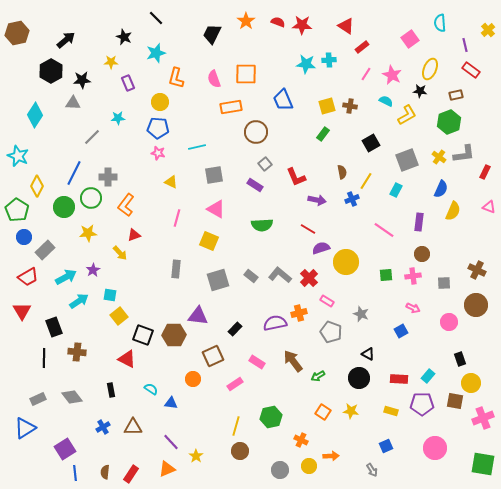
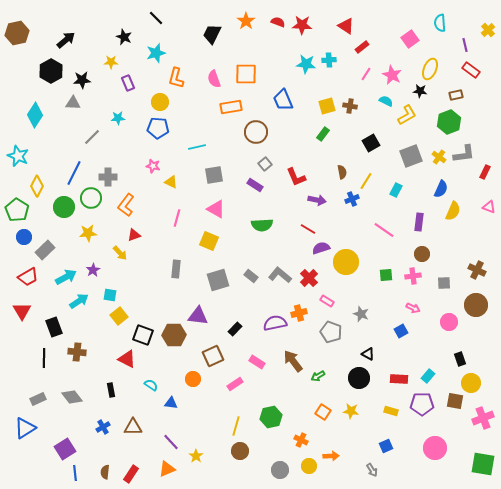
pink star at (158, 153): moved 5 px left, 13 px down
gray square at (407, 160): moved 4 px right, 4 px up
cyan semicircle at (151, 389): moved 4 px up
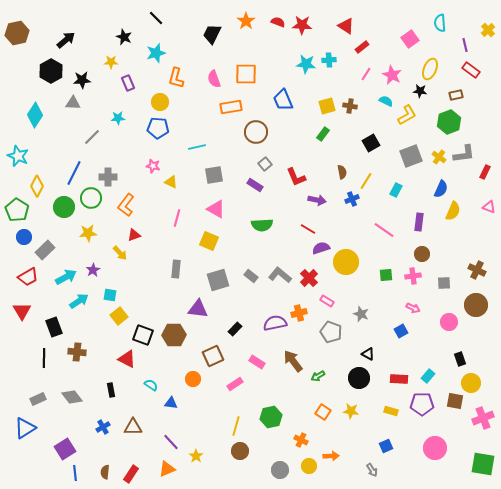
purple triangle at (198, 316): moved 7 px up
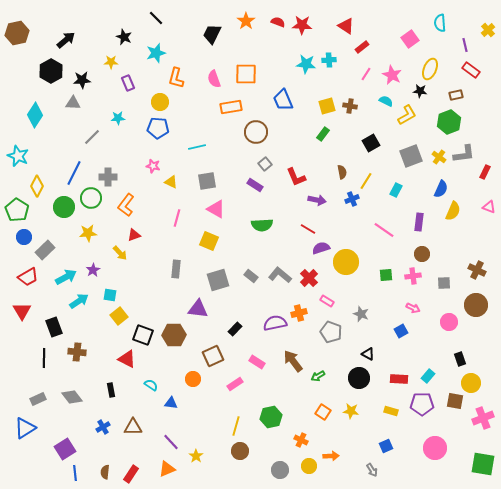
gray square at (214, 175): moved 7 px left, 6 px down
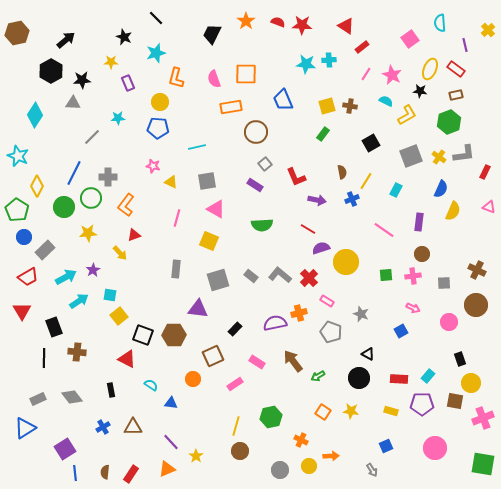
red rectangle at (471, 70): moved 15 px left, 1 px up
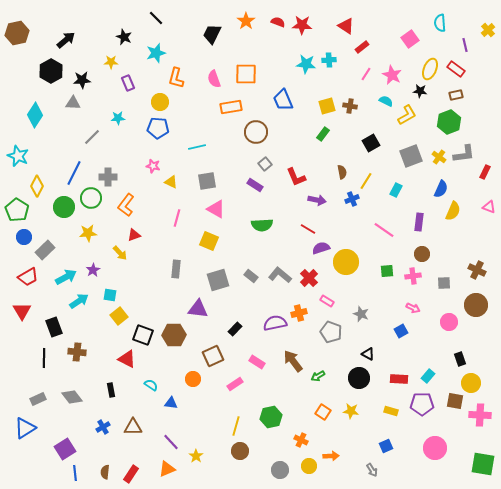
green square at (386, 275): moved 1 px right, 4 px up
pink cross at (483, 418): moved 3 px left, 3 px up; rotated 25 degrees clockwise
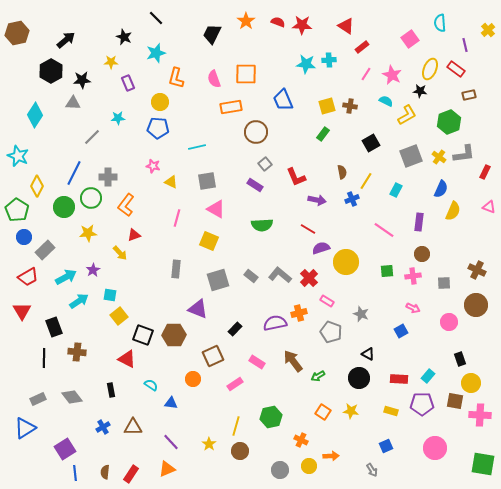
brown rectangle at (456, 95): moved 13 px right
purple triangle at (198, 309): rotated 15 degrees clockwise
yellow star at (196, 456): moved 13 px right, 12 px up
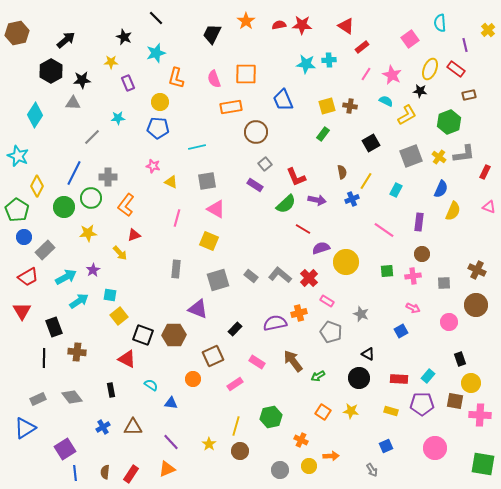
red semicircle at (278, 22): moved 1 px right, 3 px down; rotated 32 degrees counterclockwise
green semicircle at (262, 225): moved 24 px right, 21 px up; rotated 40 degrees counterclockwise
red line at (308, 229): moved 5 px left
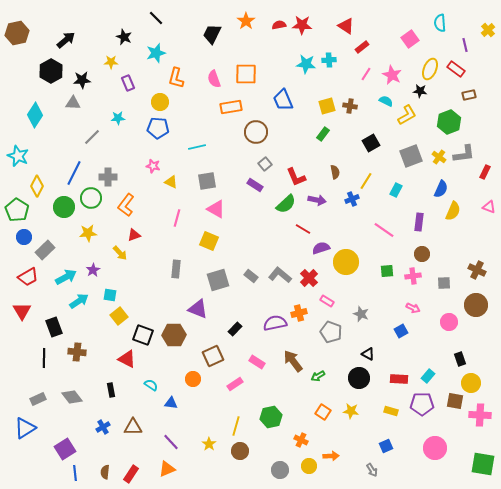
brown semicircle at (342, 172): moved 7 px left
